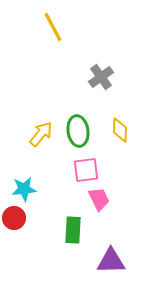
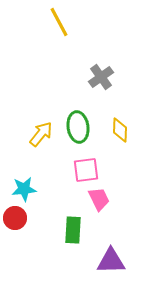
yellow line: moved 6 px right, 5 px up
green ellipse: moved 4 px up
red circle: moved 1 px right
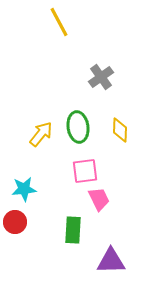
pink square: moved 1 px left, 1 px down
red circle: moved 4 px down
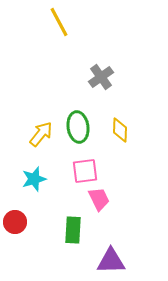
cyan star: moved 10 px right, 10 px up; rotated 10 degrees counterclockwise
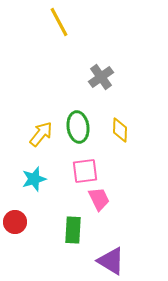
purple triangle: rotated 32 degrees clockwise
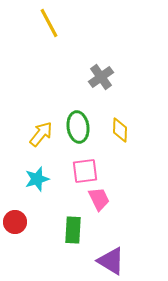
yellow line: moved 10 px left, 1 px down
cyan star: moved 3 px right
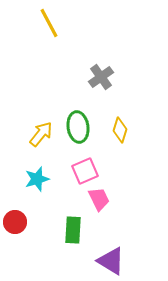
yellow diamond: rotated 15 degrees clockwise
pink square: rotated 16 degrees counterclockwise
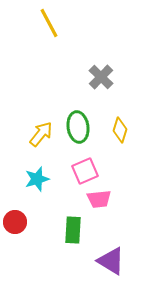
gray cross: rotated 10 degrees counterclockwise
pink trapezoid: rotated 110 degrees clockwise
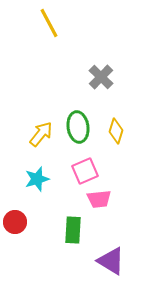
yellow diamond: moved 4 px left, 1 px down
